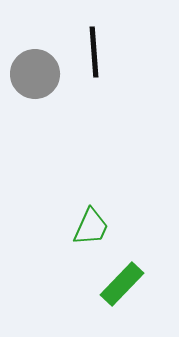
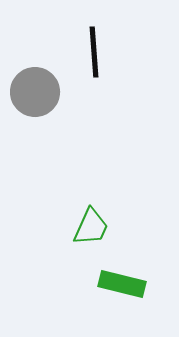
gray circle: moved 18 px down
green rectangle: rotated 60 degrees clockwise
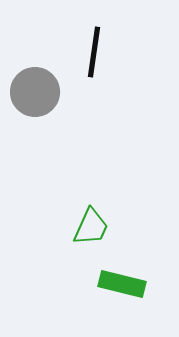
black line: rotated 12 degrees clockwise
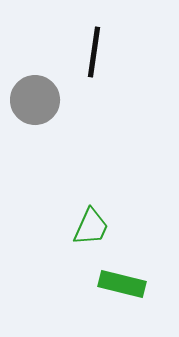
gray circle: moved 8 px down
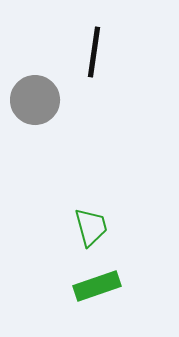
green trapezoid: rotated 39 degrees counterclockwise
green rectangle: moved 25 px left, 2 px down; rotated 33 degrees counterclockwise
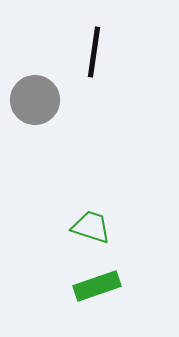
green trapezoid: rotated 57 degrees counterclockwise
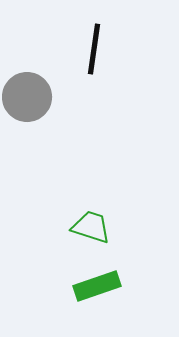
black line: moved 3 px up
gray circle: moved 8 px left, 3 px up
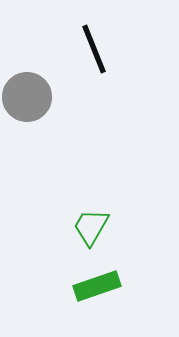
black line: rotated 30 degrees counterclockwise
green trapezoid: rotated 78 degrees counterclockwise
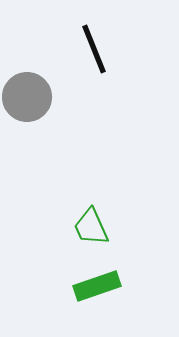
green trapezoid: rotated 54 degrees counterclockwise
